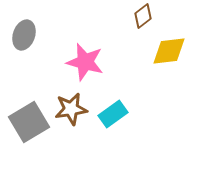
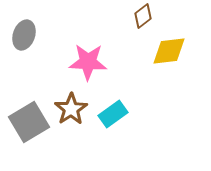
pink star: moved 3 px right; rotated 12 degrees counterclockwise
brown star: rotated 24 degrees counterclockwise
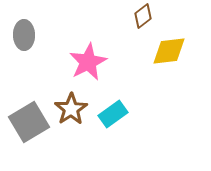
gray ellipse: rotated 20 degrees counterclockwise
pink star: rotated 30 degrees counterclockwise
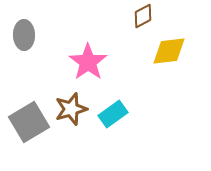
brown diamond: rotated 10 degrees clockwise
pink star: rotated 9 degrees counterclockwise
brown star: rotated 16 degrees clockwise
